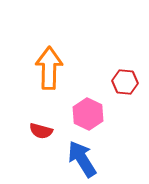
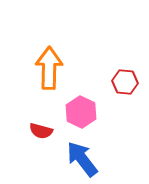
pink hexagon: moved 7 px left, 2 px up
blue arrow: rotated 6 degrees counterclockwise
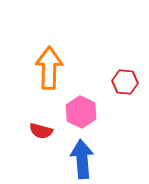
blue arrow: rotated 33 degrees clockwise
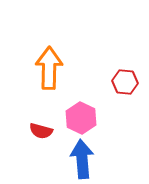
pink hexagon: moved 6 px down
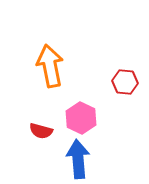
orange arrow: moved 1 px right, 2 px up; rotated 12 degrees counterclockwise
blue arrow: moved 4 px left
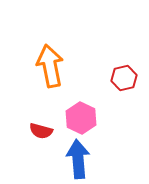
red hexagon: moved 1 px left, 4 px up; rotated 20 degrees counterclockwise
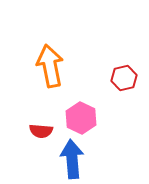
red semicircle: rotated 10 degrees counterclockwise
blue arrow: moved 6 px left
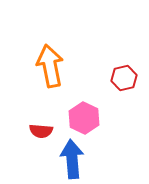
pink hexagon: moved 3 px right
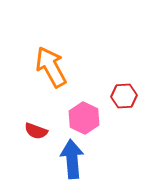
orange arrow: moved 1 px right, 1 px down; rotated 18 degrees counterclockwise
red hexagon: moved 18 px down; rotated 10 degrees clockwise
red semicircle: moved 5 px left; rotated 15 degrees clockwise
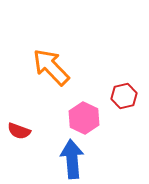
orange arrow: rotated 15 degrees counterclockwise
red hexagon: rotated 10 degrees counterclockwise
red semicircle: moved 17 px left
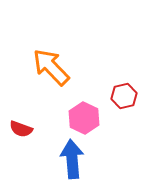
red semicircle: moved 2 px right, 2 px up
